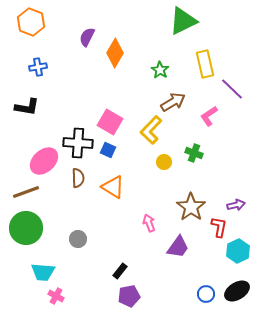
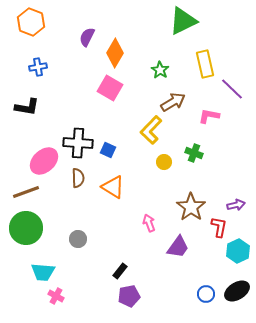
pink L-shape: rotated 45 degrees clockwise
pink square: moved 34 px up
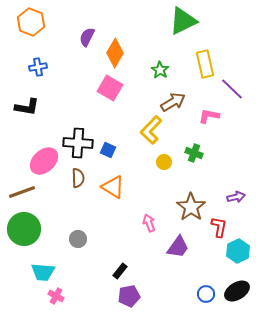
brown line: moved 4 px left
purple arrow: moved 8 px up
green circle: moved 2 px left, 1 px down
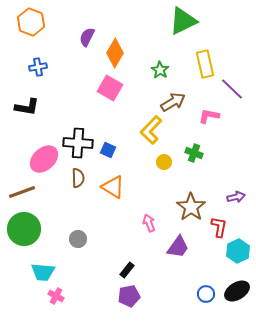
pink ellipse: moved 2 px up
black rectangle: moved 7 px right, 1 px up
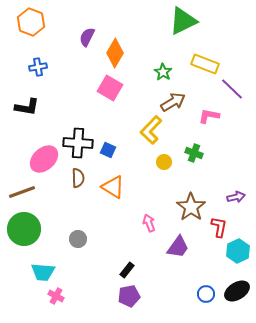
yellow rectangle: rotated 56 degrees counterclockwise
green star: moved 3 px right, 2 px down
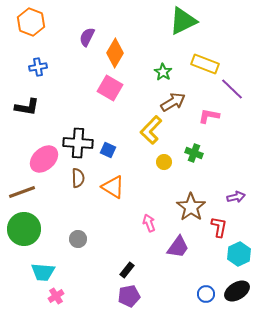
cyan hexagon: moved 1 px right, 3 px down
pink cross: rotated 28 degrees clockwise
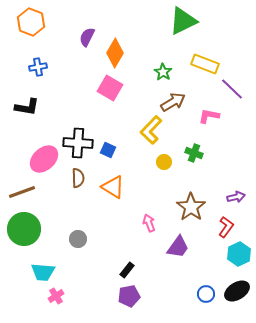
red L-shape: moved 7 px right; rotated 25 degrees clockwise
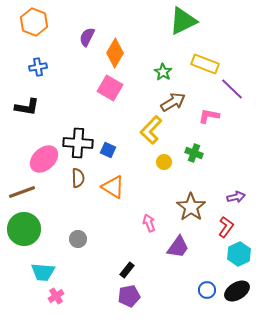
orange hexagon: moved 3 px right
blue circle: moved 1 px right, 4 px up
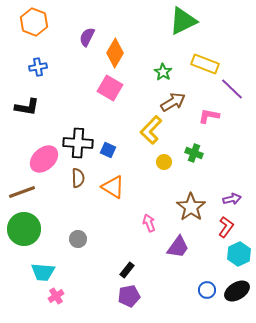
purple arrow: moved 4 px left, 2 px down
